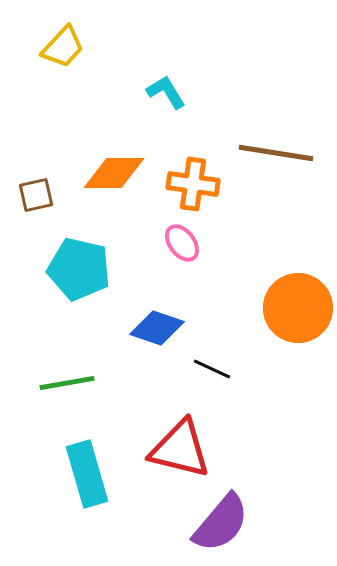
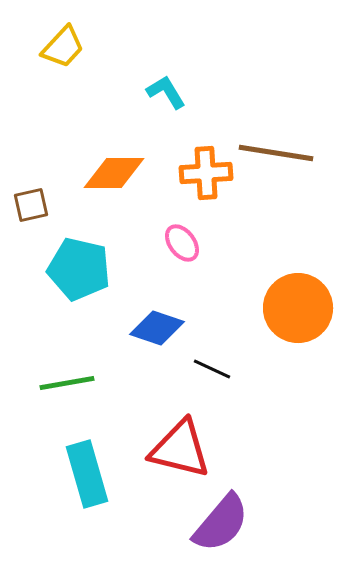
orange cross: moved 13 px right, 11 px up; rotated 12 degrees counterclockwise
brown square: moved 5 px left, 10 px down
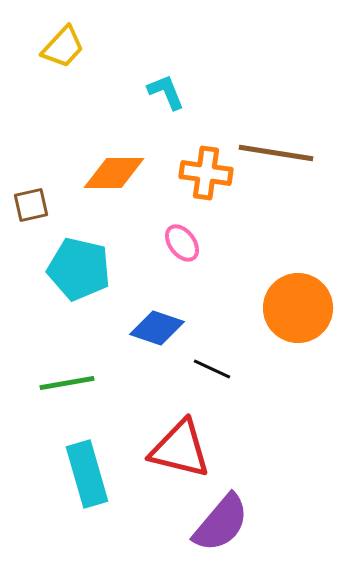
cyan L-shape: rotated 9 degrees clockwise
orange cross: rotated 12 degrees clockwise
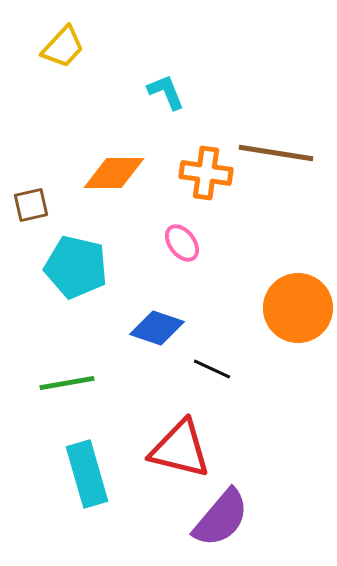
cyan pentagon: moved 3 px left, 2 px up
purple semicircle: moved 5 px up
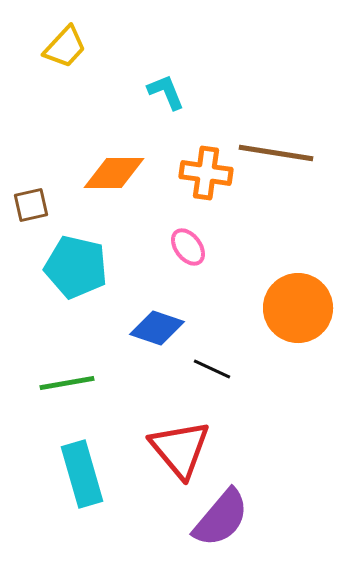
yellow trapezoid: moved 2 px right
pink ellipse: moved 6 px right, 4 px down
red triangle: rotated 36 degrees clockwise
cyan rectangle: moved 5 px left
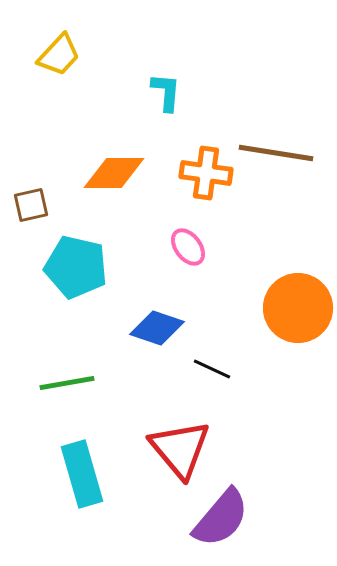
yellow trapezoid: moved 6 px left, 8 px down
cyan L-shape: rotated 27 degrees clockwise
